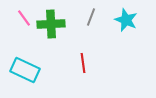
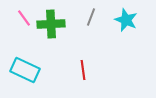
red line: moved 7 px down
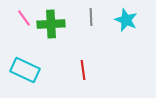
gray line: rotated 24 degrees counterclockwise
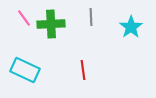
cyan star: moved 5 px right, 7 px down; rotated 15 degrees clockwise
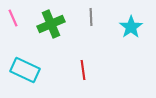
pink line: moved 11 px left; rotated 12 degrees clockwise
green cross: rotated 20 degrees counterclockwise
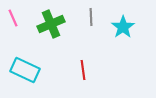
cyan star: moved 8 px left
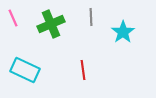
cyan star: moved 5 px down
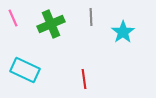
red line: moved 1 px right, 9 px down
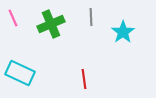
cyan rectangle: moved 5 px left, 3 px down
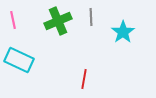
pink line: moved 2 px down; rotated 12 degrees clockwise
green cross: moved 7 px right, 3 px up
cyan rectangle: moved 1 px left, 13 px up
red line: rotated 18 degrees clockwise
